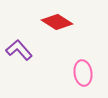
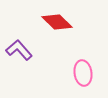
red diamond: rotated 12 degrees clockwise
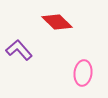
pink ellipse: rotated 15 degrees clockwise
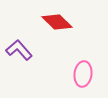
pink ellipse: moved 1 px down
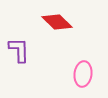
purple L-shape: rotated 40 degrees clockwise
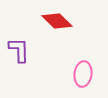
red diamond: moved 1 px up
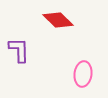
red diamond: moved 1 px right, 1 px up
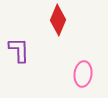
red diamond: rotated 68 degrees clockwise
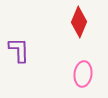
red diamond: moved 21 px right, 2 px down
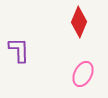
pink ellipse: rotated 20 degrees clockwise
